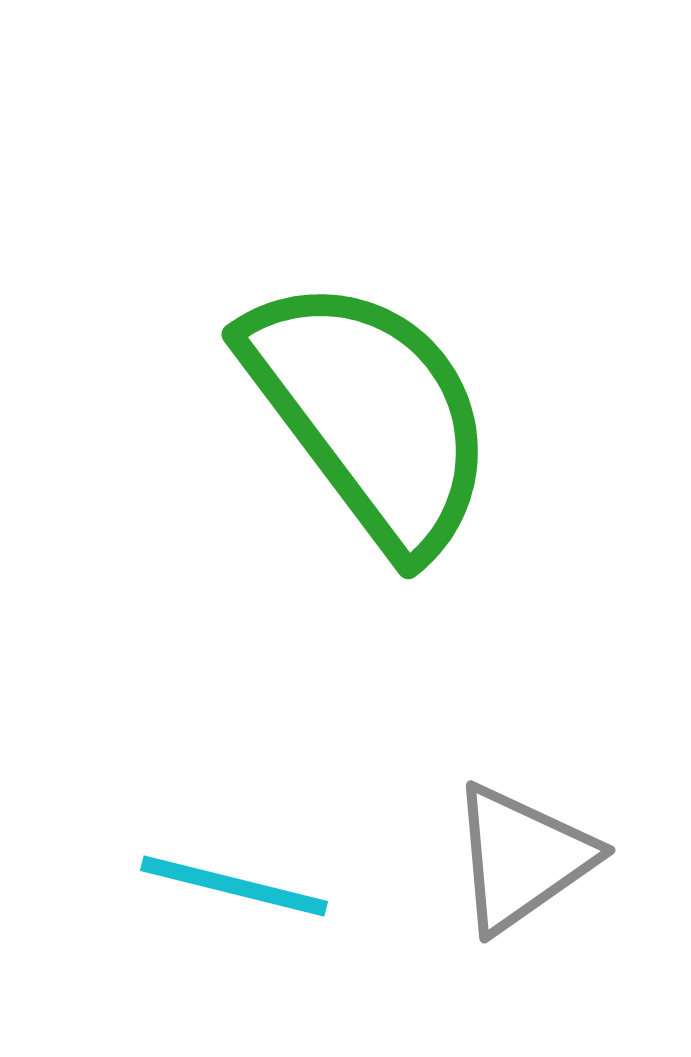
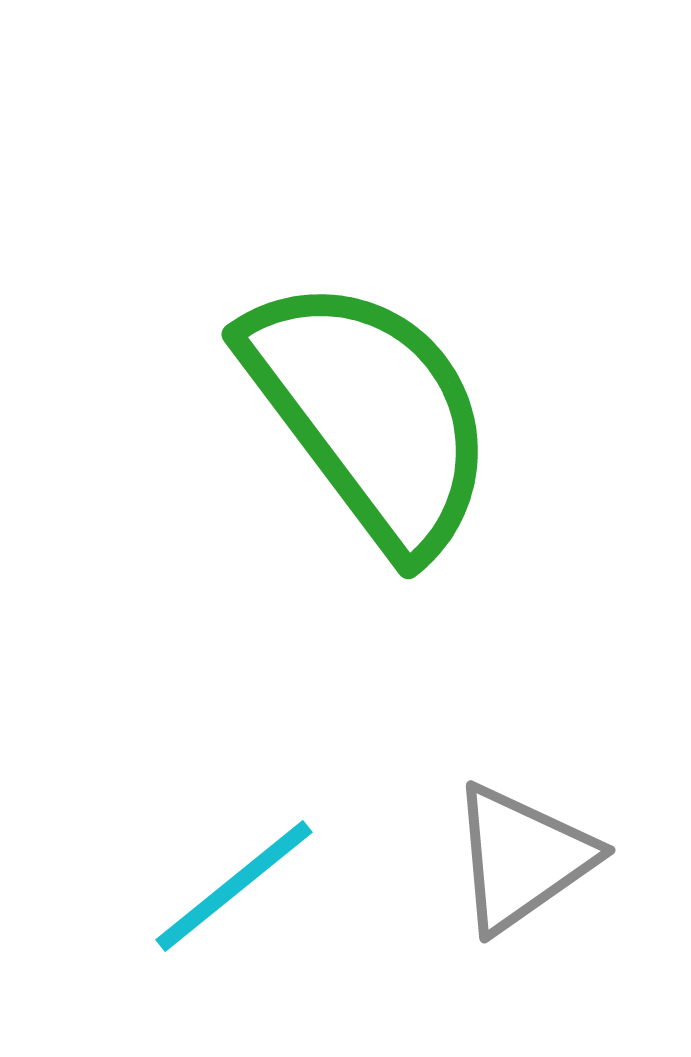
cyan line: rotated 53 degrees counterclockwise
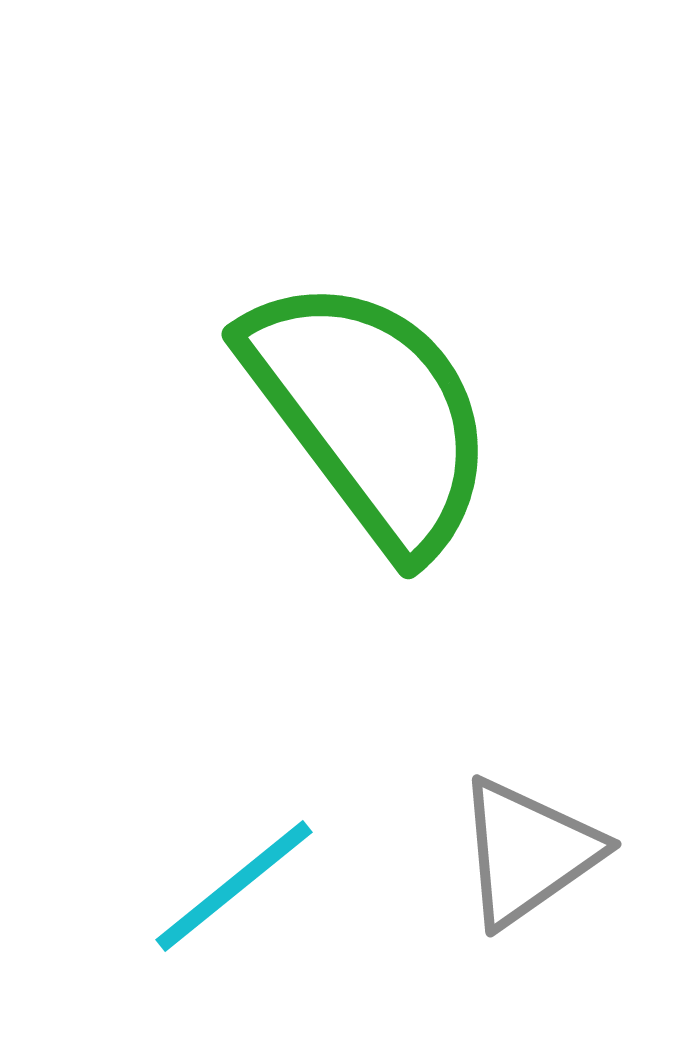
gray triangle: moved 6 px right, 6 px up
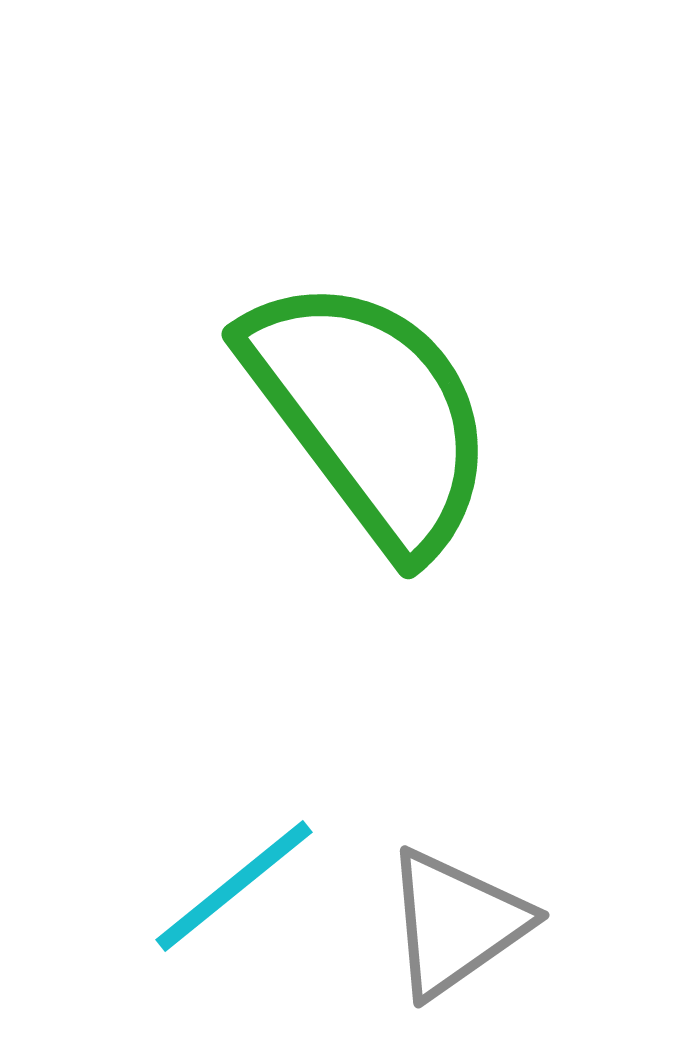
gray triangle: moved 72 px left, 71 px down
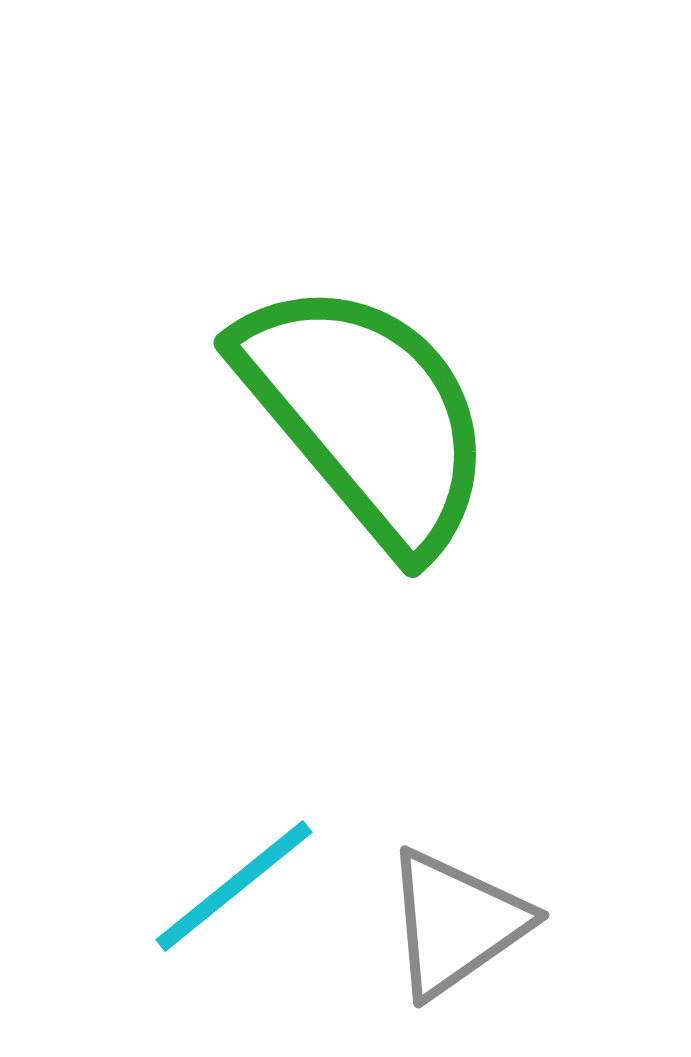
green semicircle: moved 4 px left, 1 px down; rotated 3 degrees counterclockwise
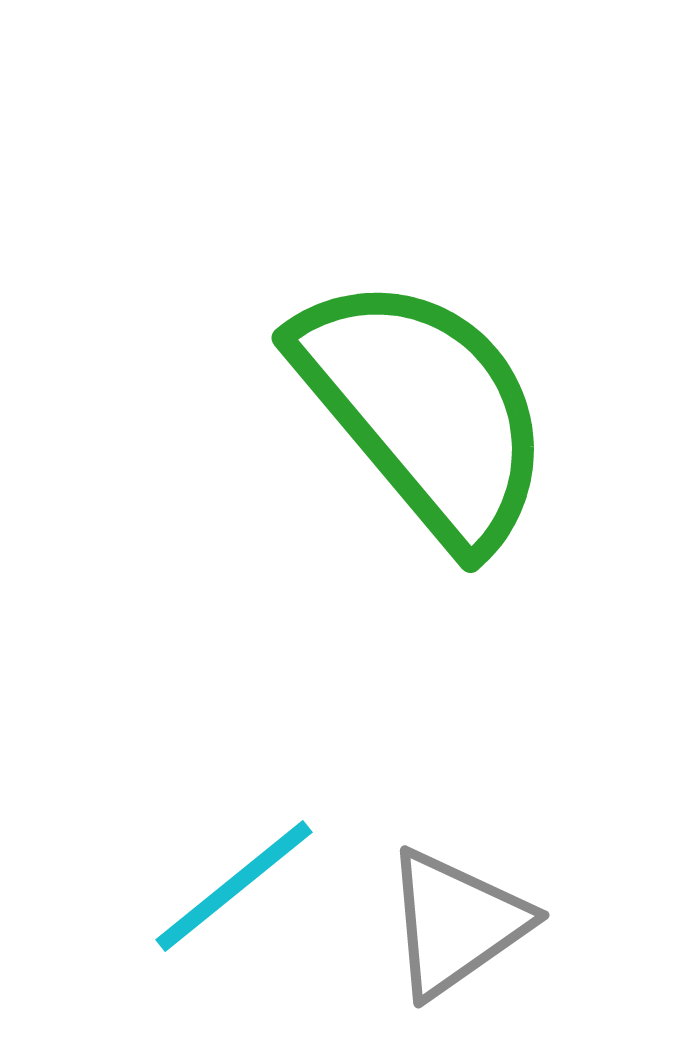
green semicircle: moved 58 px right, 5 px up
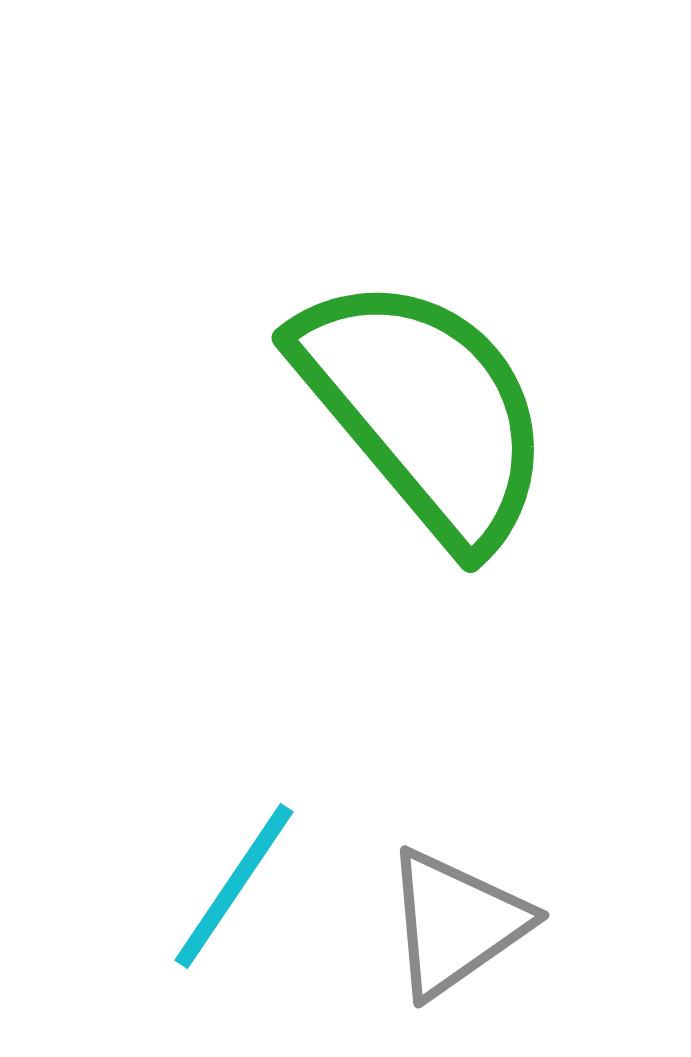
cyan line: rotated 17 degrees counterclockwise
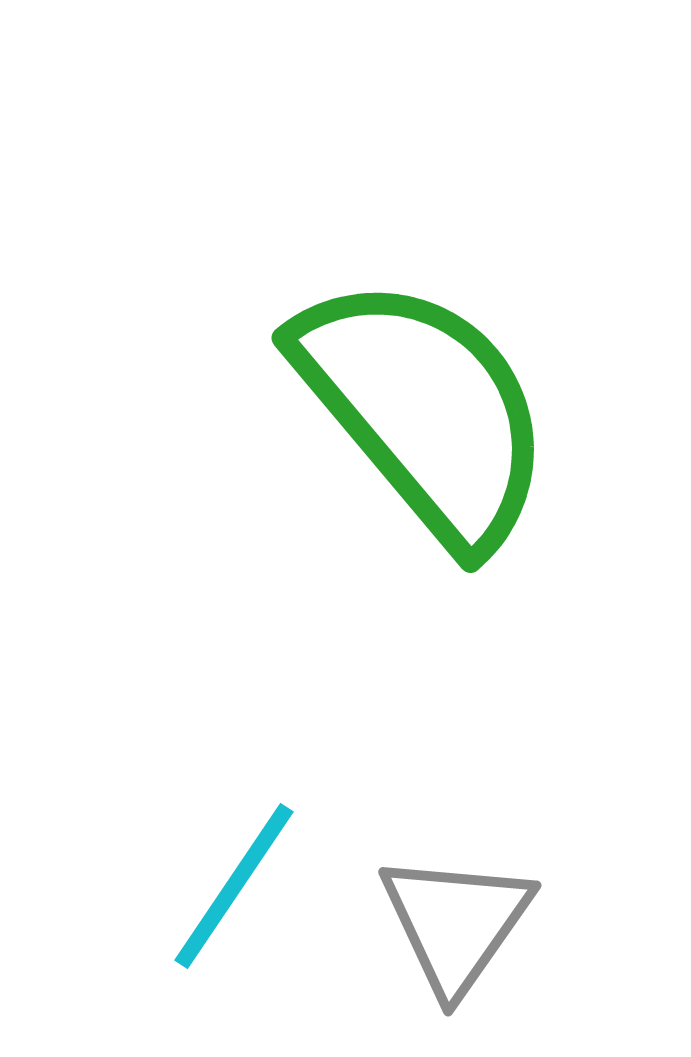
gray triangle: rotated 20 degrees counterclockwise
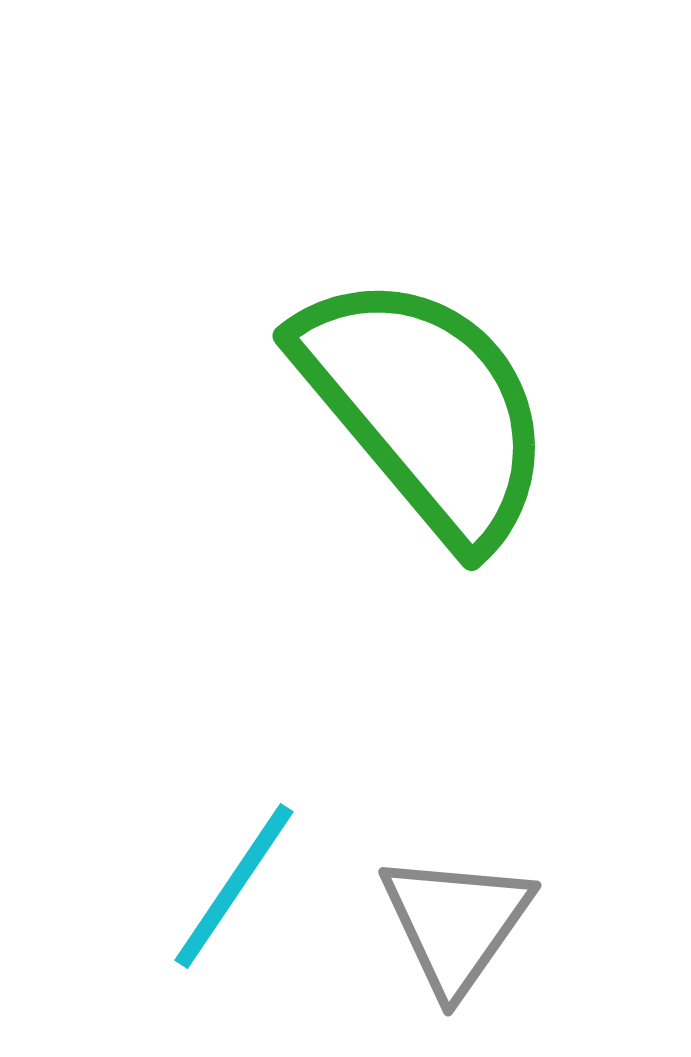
green semicircle: moved 1 px right, 2 px up
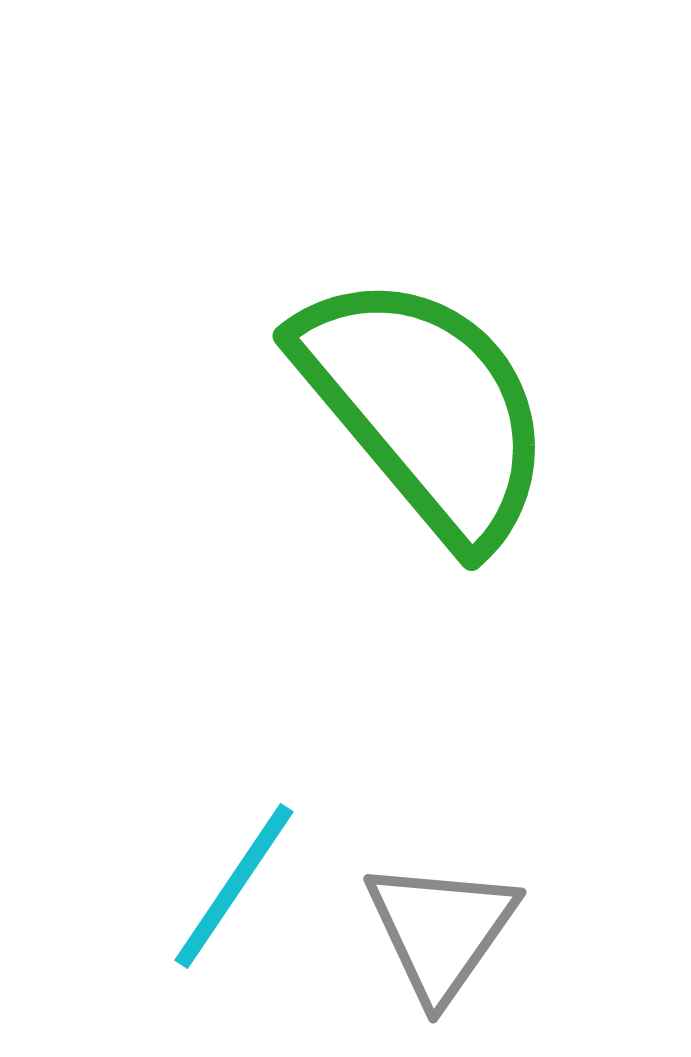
gray triangle: moved 15 px left, 7 px down
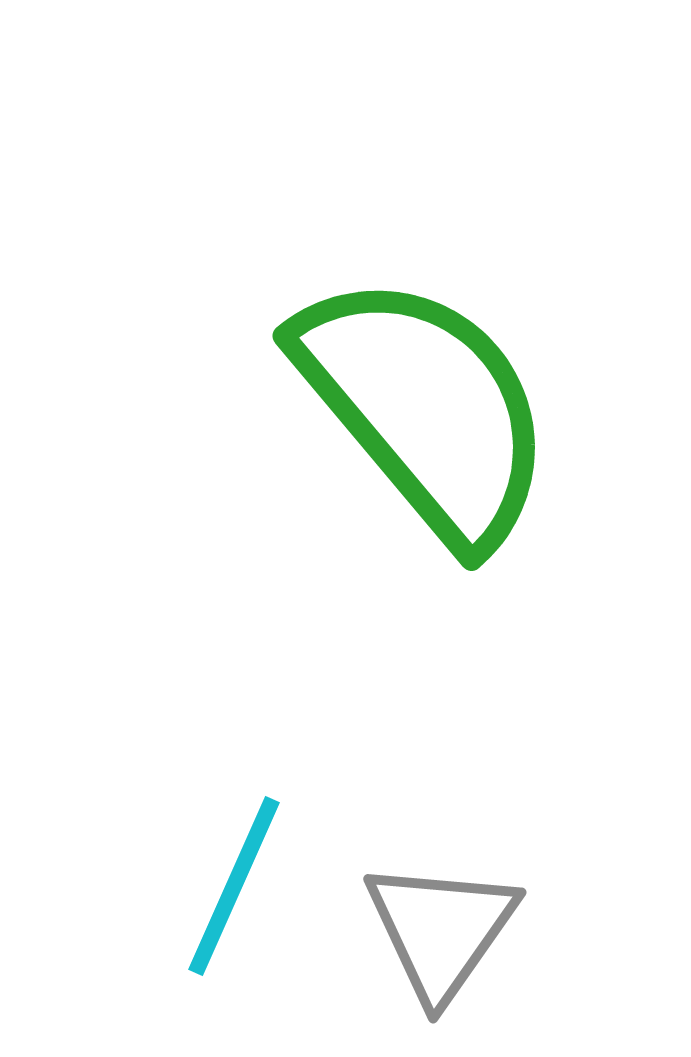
cyan line: rotated 10 degrees counterclockwise
